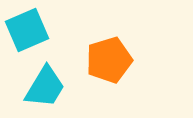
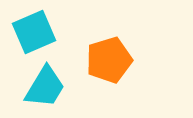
cyan square: moved 7 px right, 2 px down
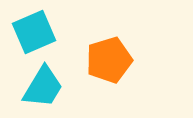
cyan trapezoid: moved 2 px left
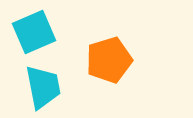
cyan trapezoid: rotated 42 degrees counterclockwise
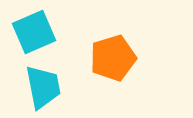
orange pentagon: moved 4 px right, 2 px up
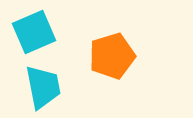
orange pentagon: moved 1 px left, 2 px up
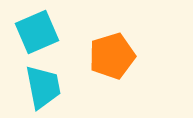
cyan square: moved 3 px right
